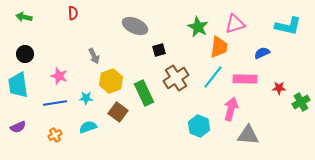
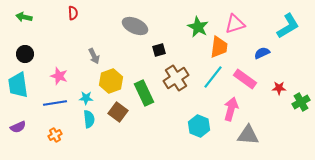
cyan L-shape: rotated 44 degrees counterclockwise
pink rectangle: rotated 35 degrees clockwise
cyan semicircle: moved 1 px right, 8 px up; rotated 102 degrees clockwise
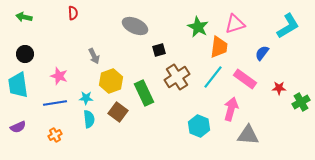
blue semicircle: rotated 28 degrees counterclockwise
brown cross: moved 1 px right, 1 px up
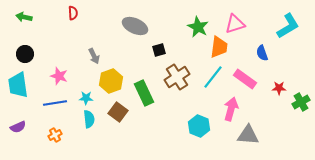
blue semicircle: rotated 56 degrees counterclockwise
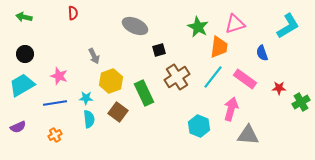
cyan trapezoid: moved 4 px right; rotated 68 degrees clockwise
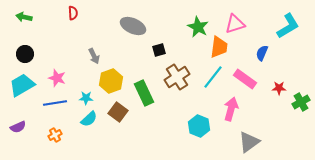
gray ellipse: moved 2 px left
blue semicircle: rotated 42 degrees clockwise
pink star: moved 2 px left, 2 px down
cyan semicircle: rotated 54 degrees clockwise
gray triangle: moved 1 px right, 7 px down; rotated 40 degrees counterclockwise
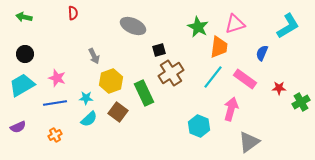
brown cross: moved 6 px left, 4 px up
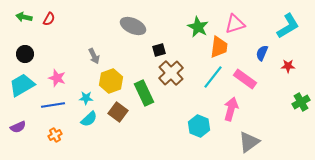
red semicircle: moved 24 px left, 6 px down; rotated 32 degrees clockwise
brown cross: rotated 10 degrees counterclockwise
red star: moved 9 px right, 22 px up
blue line: moved 2 px left, 2 px down
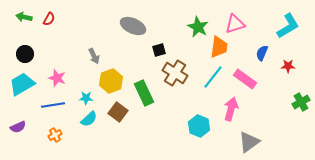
brown cross: moved 4 px right; rotated 15 degrees counterclockwise
cyan trapezoid: moved 1 px up
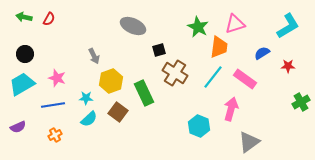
blue semicircle: rotated 35 degrees clockwise
